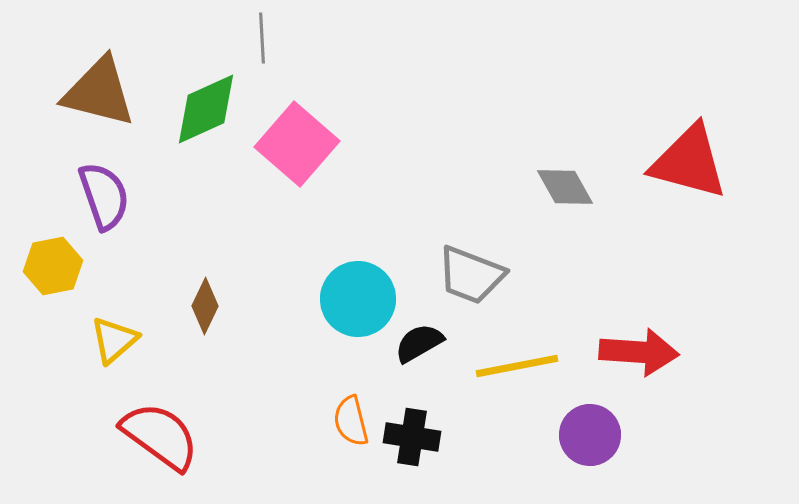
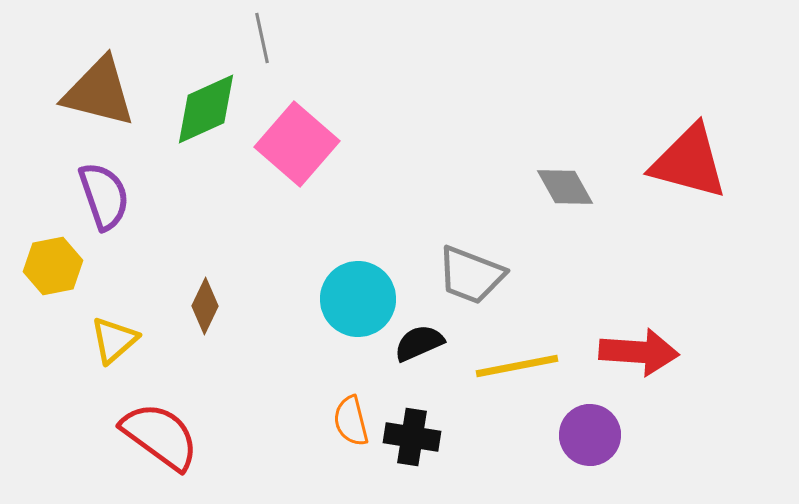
gray line: rotated 9 degrees counterclockwise
black semicircle: rotated 6 degrees clockwise
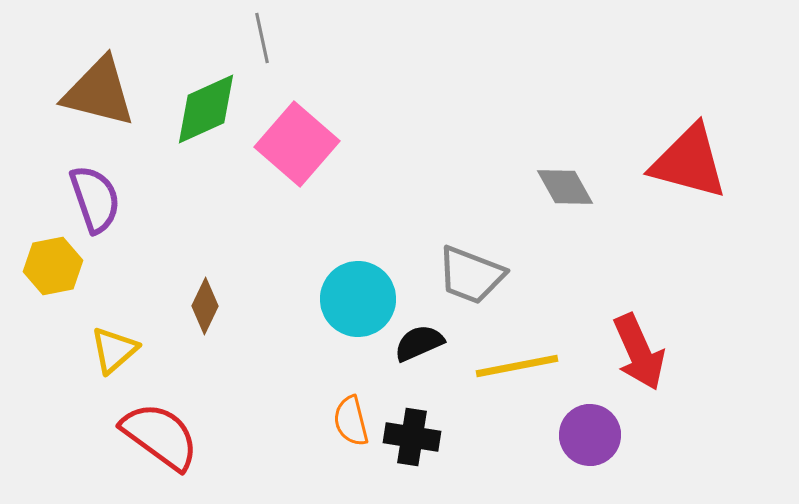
purple semicircle: moved 9 px left, 3 px down
yellow triangle: moved 10 px down
red arrow: rotated 62 degrees clockwise
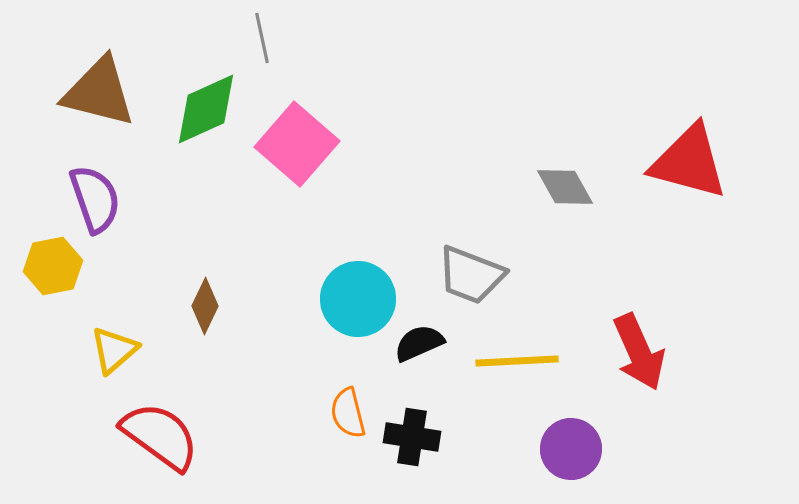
yellow line: moved 5 px up; rotated 8 degrees clockwise
orange semicircle: moved 3 px left, 8 px up
purple circle: moved 19 px left, 14 px down
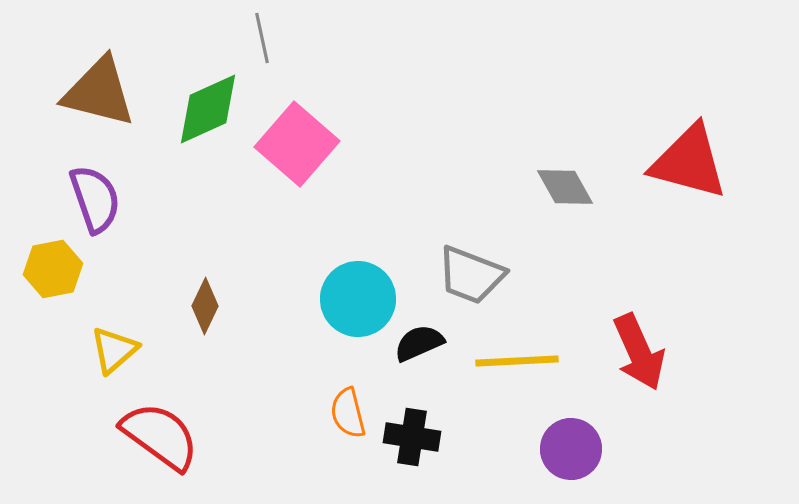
green diamond: moved 2 px right
yellow hexagon: moved 3 px down
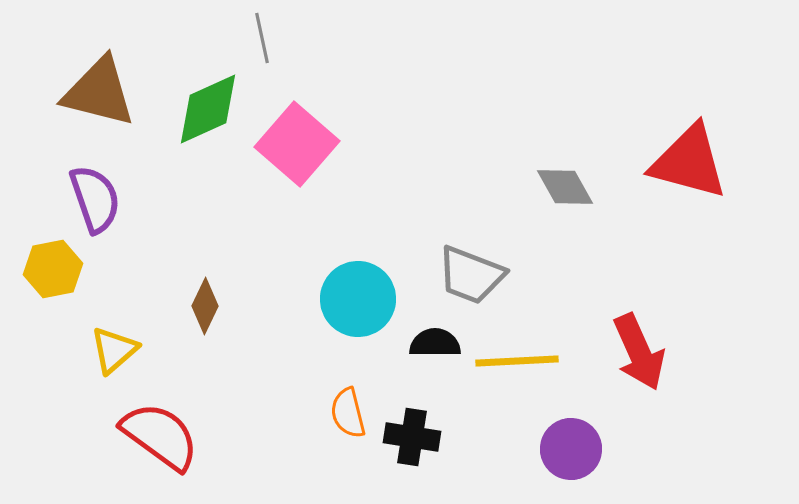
black semicircle: moved 16 px right; rotated 24 degrees clockwise
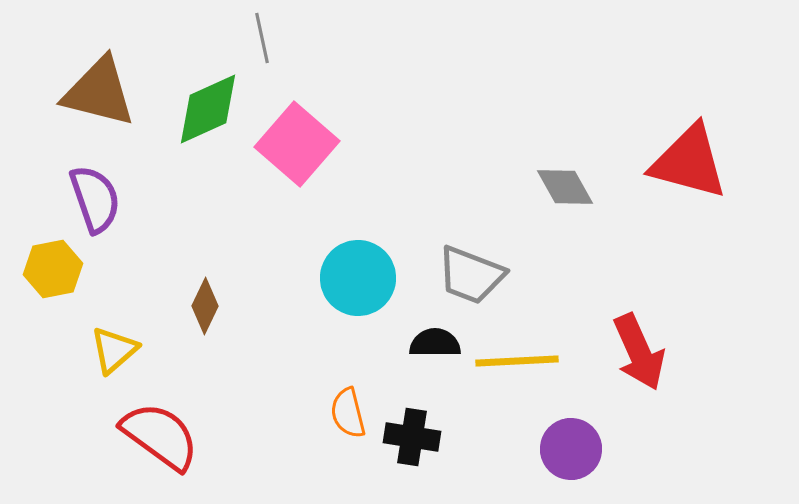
cyan circle: moved 21 px up
